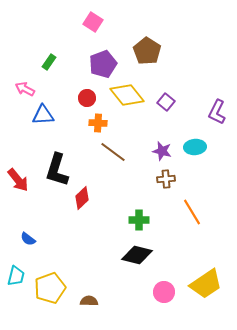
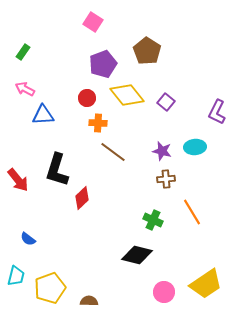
green rectangle: moved 26 px left, 10 px up
green cross: moved 14 px right; rotated 24 degrees clockwise
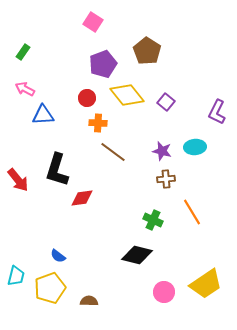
red diamond: rotated 35 degrees clockwise
blue semicircle: moved 30 px right, 17 px down
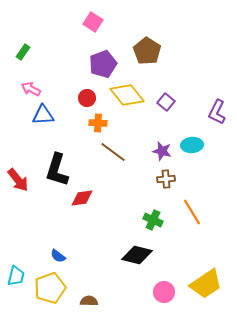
pink arrow: moved 6 px right
cyan ellipse: moved 3 px left, 2 px up
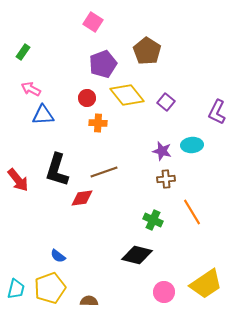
brown line: moved 9 px left, 20 px down; rotated 56 degrees counterclockwise
cyan trapezoid: moved 13 px down
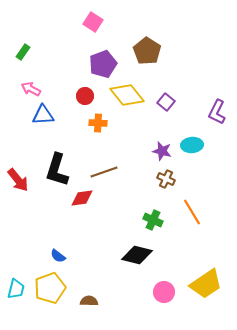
red circle: moved 2 px left, 2 px up
brown cross: rotated 30 degrees clockwise
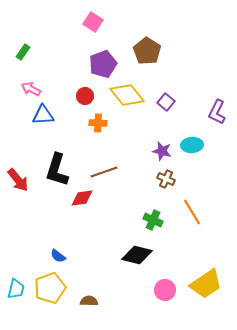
pink circle: moved 1 px right, 2 px up
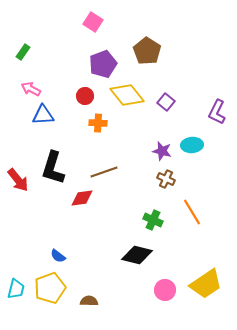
black L-shape: moved 4 px left, 2 px up
